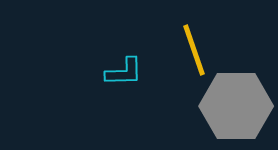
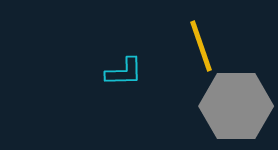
yellow line: moved 7 px right, 4 px up
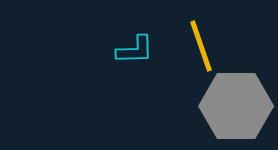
cyan L-shape: moved 11 px right, 22 px up
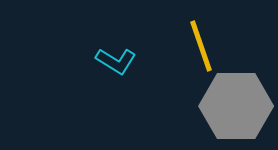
cyan L-shape: moved 19 px left, 11 px down; rotated 33 degrees clockwise
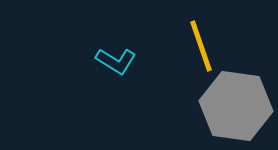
gray hexagon: rotated 8 degrees clockwise
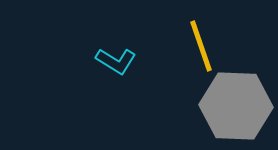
gray hexagon: rotated 6 degrees counterclockwise
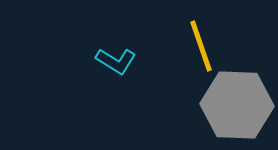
gray hexagon: moved 1 px right, 1 px up
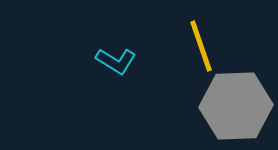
gray hexagon: moved 1 px left, 1 px down; rotated 4 degrees counterclockwise
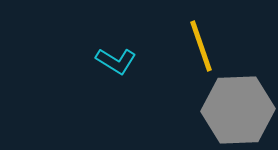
gray hexagon: moved 2 px right, 4 px down
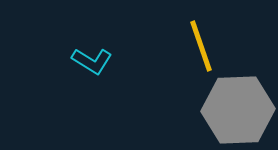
cyan L-shape: moved 24 px left
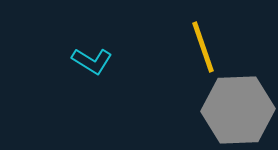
yellow line: moved 2 px right, 1 px down
